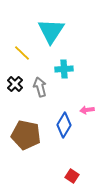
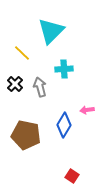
cyan triangle: rotated 12 degrees clockwise
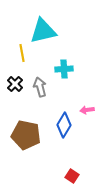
cyan triangle: moved 8 px left; rotated 32 degrees clockwise
yellow line: rotated 36 degrees clockwise
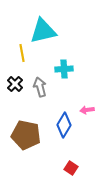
red square: moved 1 px left, 8 px up
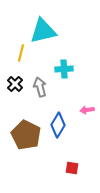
yellow line: moved 1 px left; rotated 24 degrees clockwise
blue diamond: moved 6 px left
brown pentagon: rotated 16 degrees clockwise
red square: moved 1 px right; rotated 24 degrees counterclockwise
